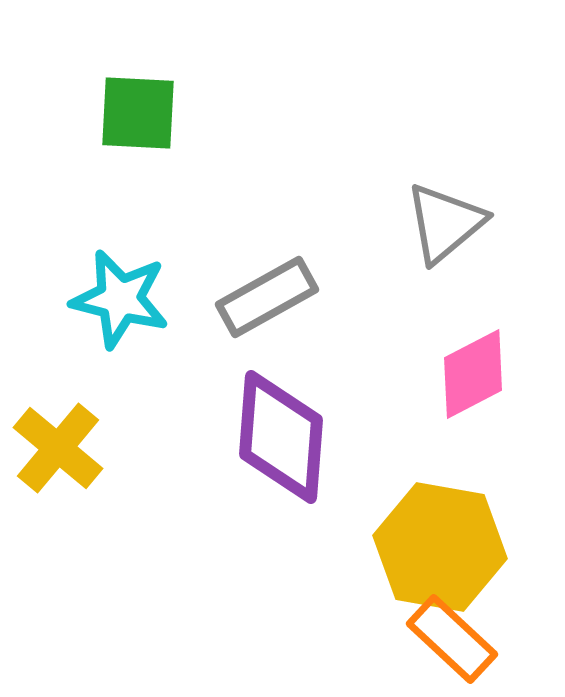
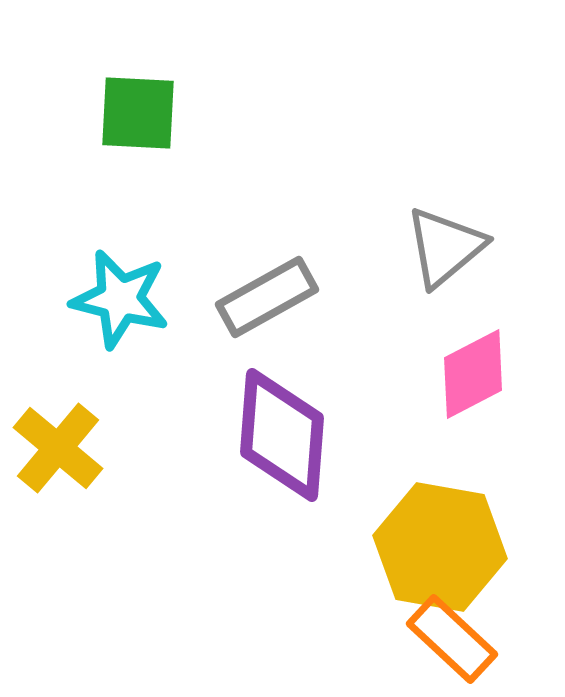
gray triangle: moved 24 px down
purple diamond: moved 1 px right, 2 px up
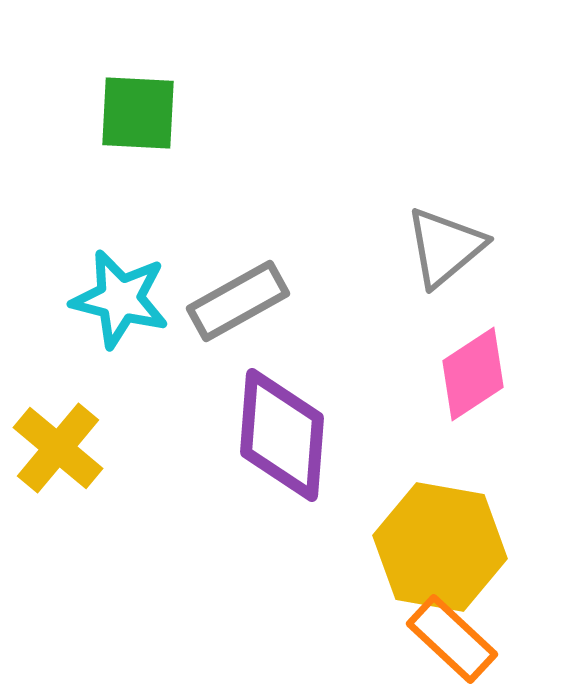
gray rectangle: moved 29 px left, 4 px down
pink diamond: rotated 6 degrees counterclockwise
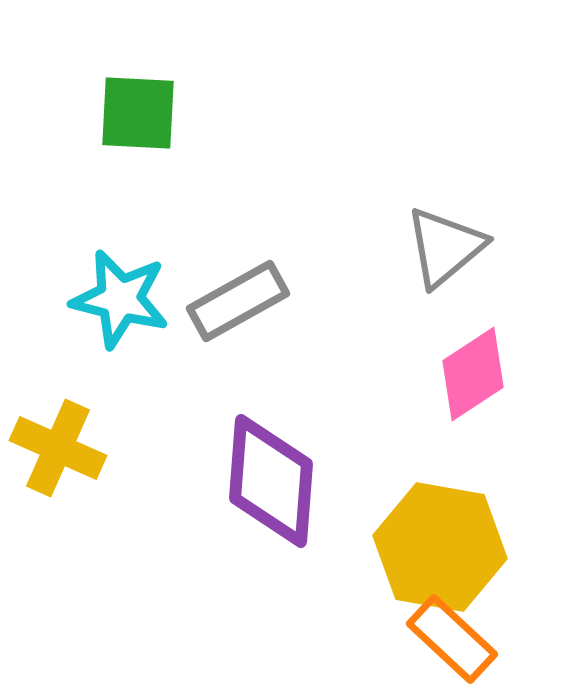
purple diamond: moved 11 px left, 46 px down
yellow cross: rotated 16 degrees counterclockwise
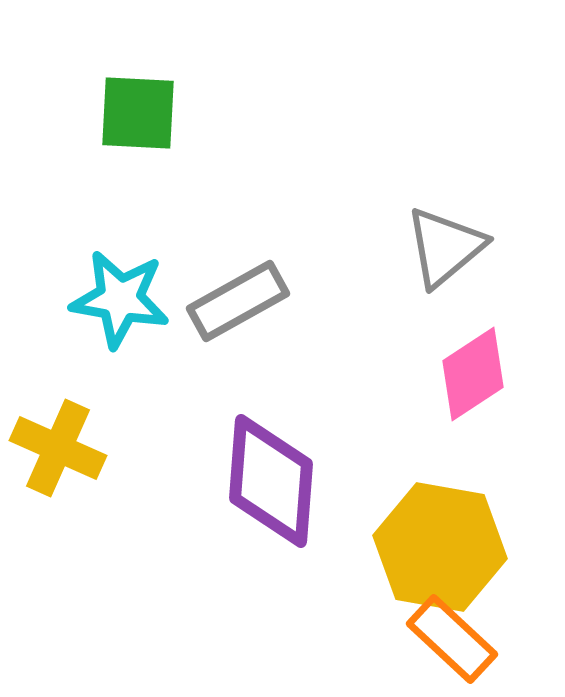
cyan star: rotated 4 degrees counterclockwise
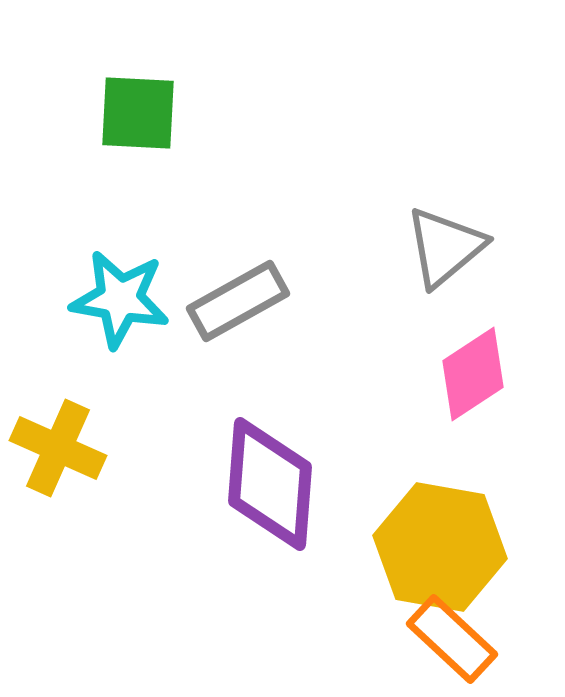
purple diamond: moved 1 px left, 3 px down
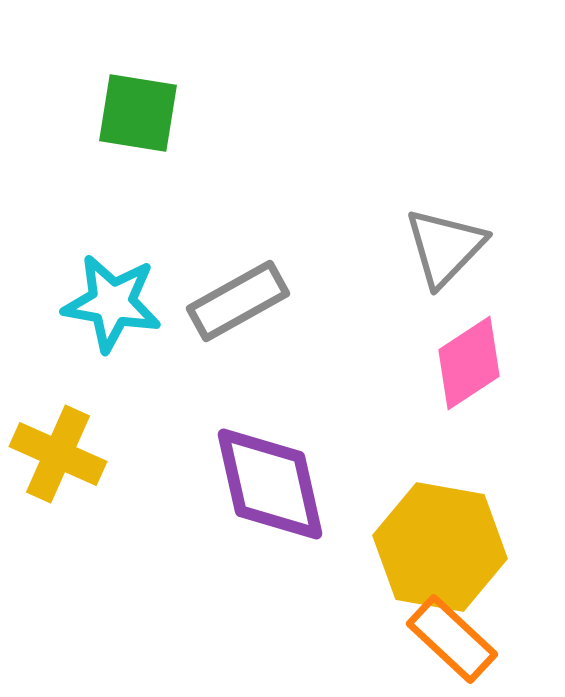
green square: rotated 6 degrees clockwise
gray triangle: rotated 6 degrees counterclockwise
cyan star: moved 8 px left, 4 px down
pink diamond: moved 4 px left, 11 px up
yellow cross: moved 6 px down
purple diamond: rotated 17 degrees counterclockwise
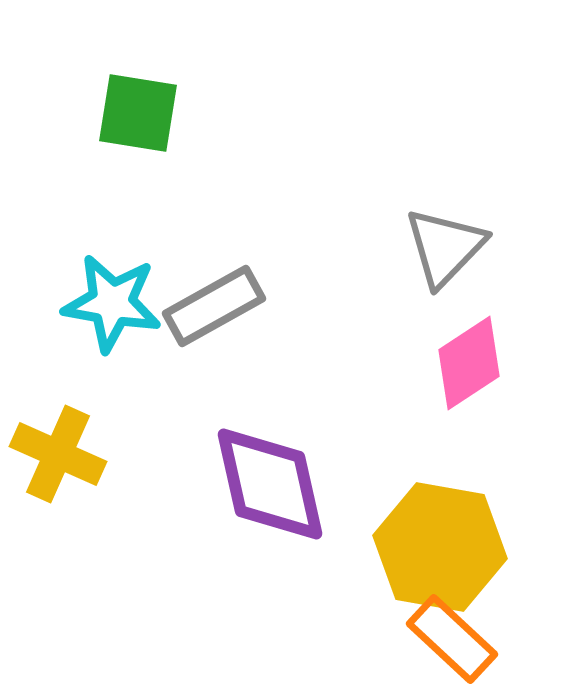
gray rectangle: moved 24 px left, 5 px down
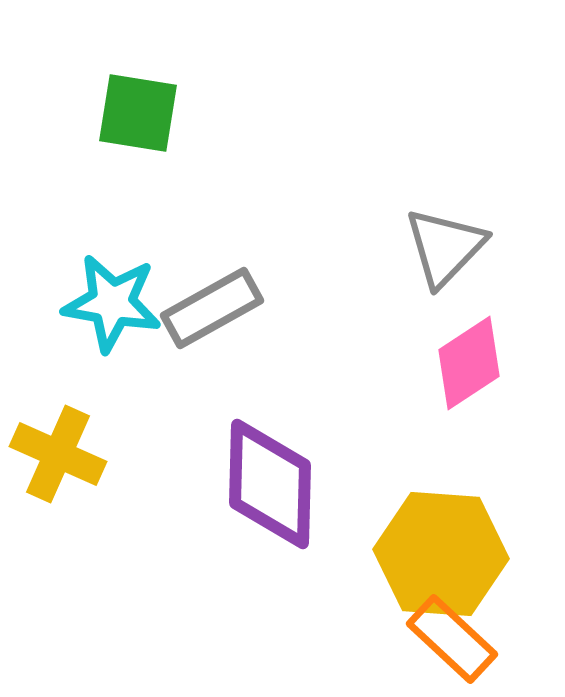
gray rectangle: moved 2 px left, 2 px down
purple diamond: rotated 14 degrees clockwise
yellow hexagon: moved 1 px right, 7 px down; rotated 6 degrees counterclockwise
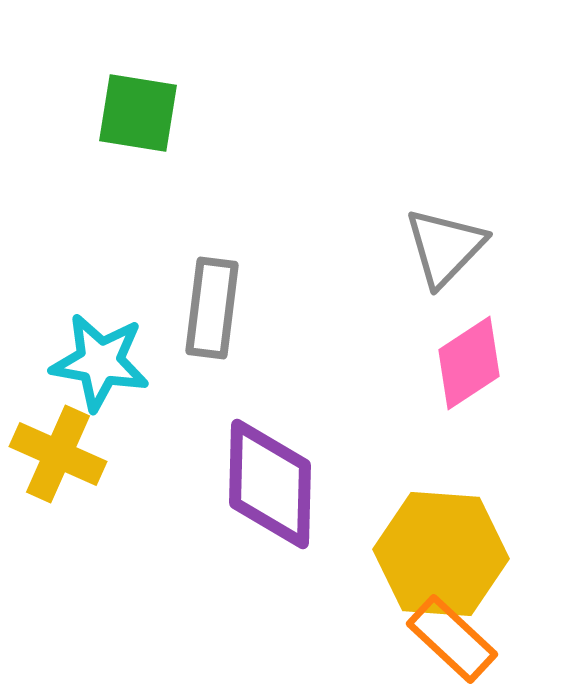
cyan star: moved 12 px left, 59 px down
gray rectangle: rotated 54 degrees counterclockwise
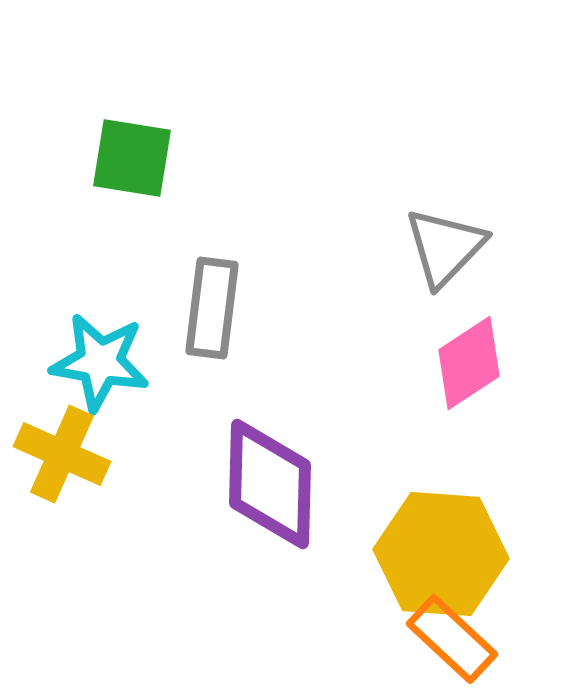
green square: moved 6 px left, 45 px down
yellow cross: moved 4 px right
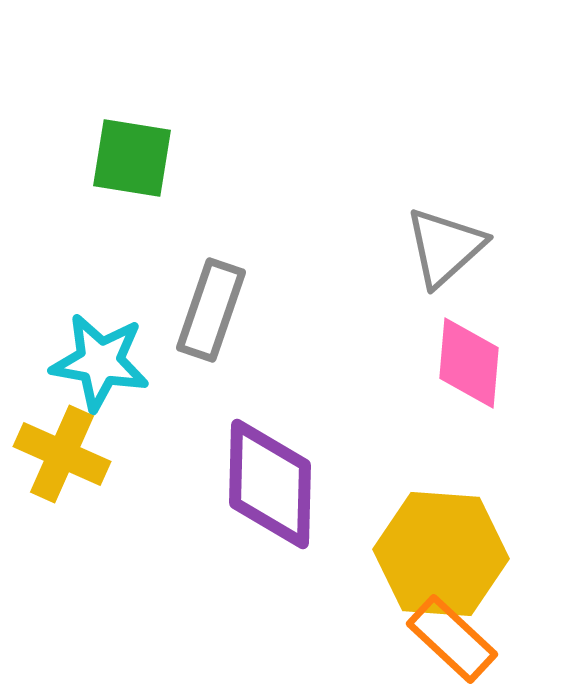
gray triangle: rotated 4 degrees clockwise
gray rectangle: moved 1 px left, 2 px down; rotated 12 degrees clockwise
pink diamond: rotated 52 degrees counterclockwise
